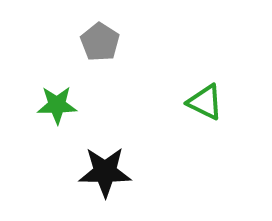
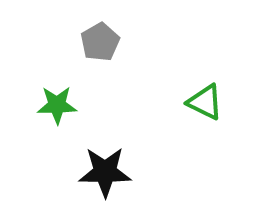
gray pentagon: rotated 9 degrees clockwise
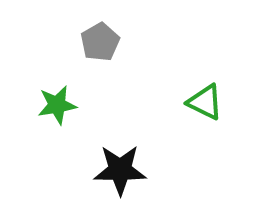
green star: rotated 9 degrees counterclockwise
black star: moved 15 px right, 2 px up
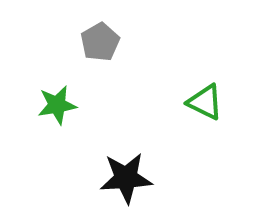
black star: moved 6 px right, 8 px down; rotated 4 degrees counterclockwise
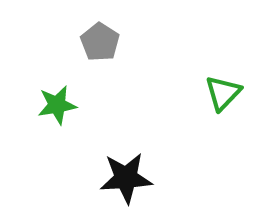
gray pentagon: rotated 9 degrees counterclockwise
green triangle: moved 18 px right, 9 px up; rotated 48 degrees clockwise
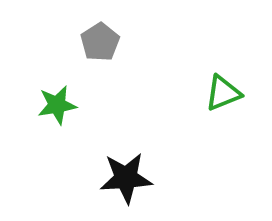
gray pentagon: rotated 6 degrees clockwise
green triangle: rotated 24 degrees clockwise
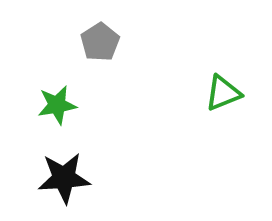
black star: moved 62 px left
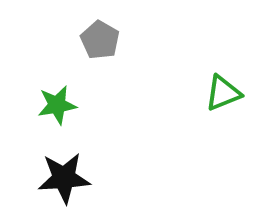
gray pentagon: moved 2 px up; rotated 9 degrees counterclockwise
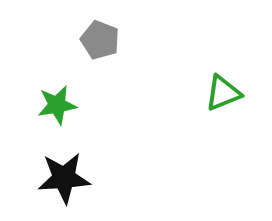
gray pentagon: rotated 9 degrees counterclockwise
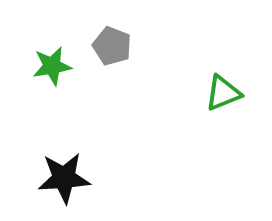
gray pentagon: moved 12 px right, 6 px down
green star: moved 5 px left, 39 px up
